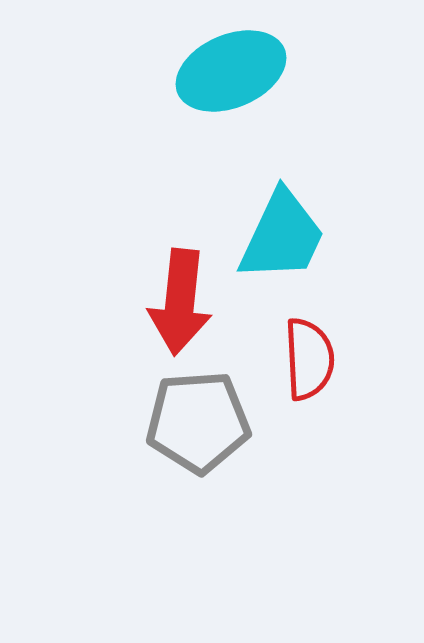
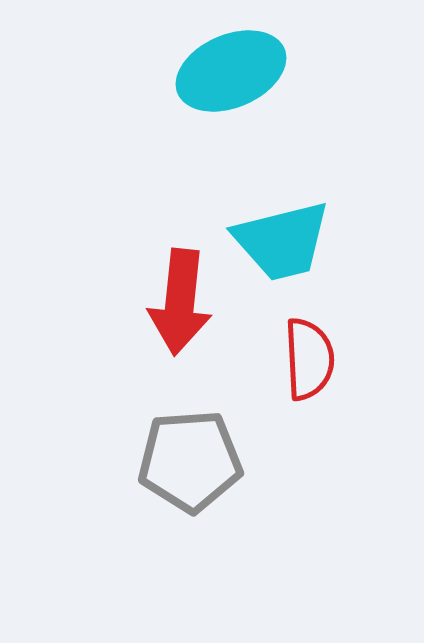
cyan trapezoid: moved 5 px down; rotated 51 degrees clockwise
gray pentagon: moved 8 px left, 39 px down
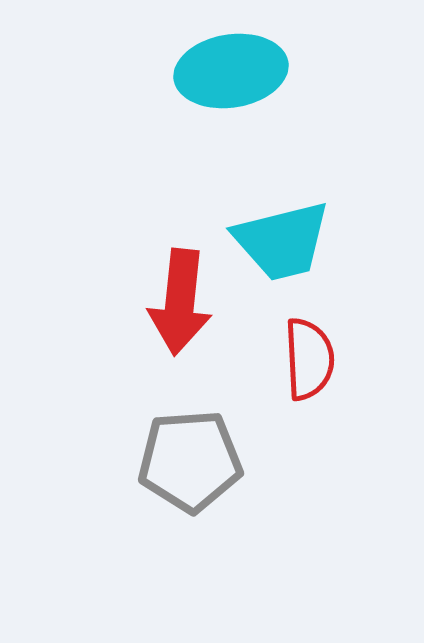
cyan ellipse: rotated 14 degrees clockwise
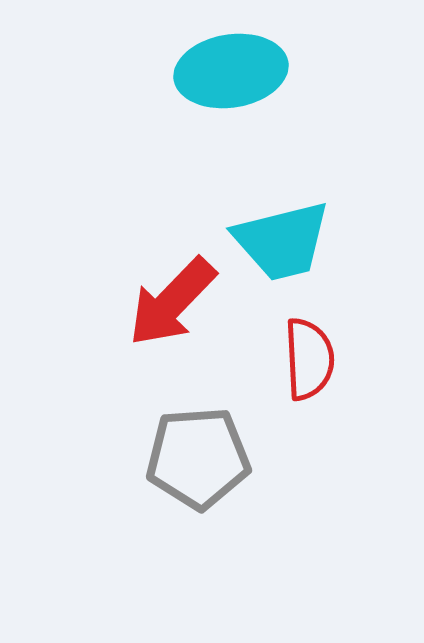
red arrow: moved 8 px left; rotated 38 degrees clockwise
gray pentagon: moved 8 px right, 3 px up
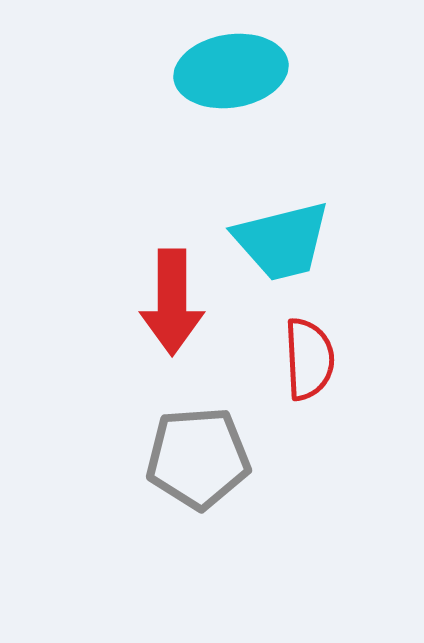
red arrow: rotated 44 degrees counterclockwise
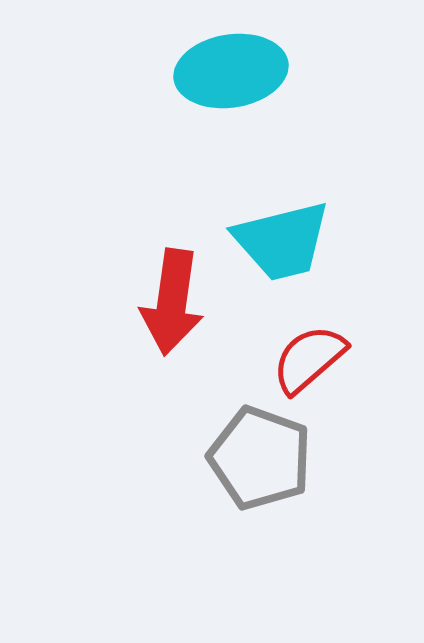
red arrow: rotated 8 degrees clockwise
red semicircle: rotated 128 degrees counterclockwise
gray pentagon: moved 62 px right; rotated 24 degrees clockwise
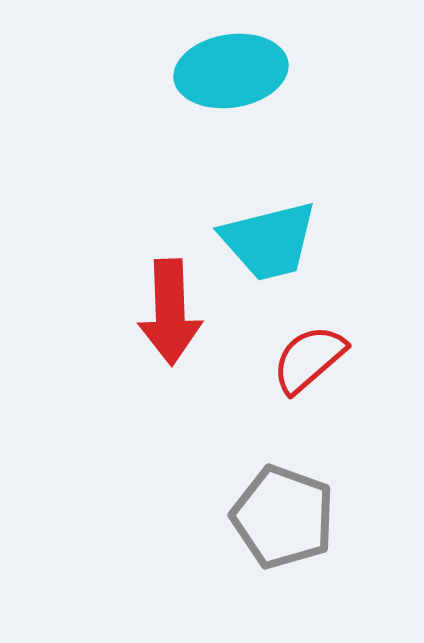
cyan trapezoid: moved 13 px left
red arrow: moved 2 px left, 10 px down; rotated 10 degrees counterclockwise
gray pentagon: moved 23 px right, 59 px down
